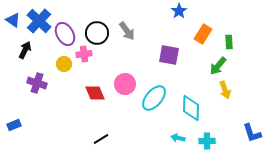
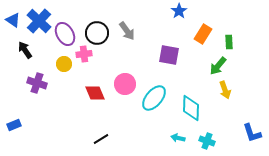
black arrow: rotated 60 degrees counterclockwise
cyan cross: rotated 21 degrees clockwise
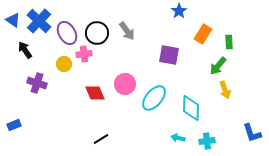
purple ellipse: moved 2 px right, 1 px up
cyan cross: rotated 28 degrees counterclockwise
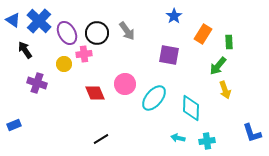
blue star: moved 5 px left, 5 px down
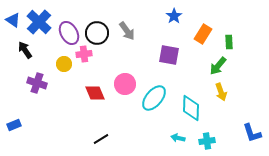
blue cross: moved 1 px down
purple ellipse: moved 2 px right
yellow arrow: moved 4 px left, 2 px down
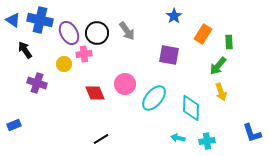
blue cross: moved 1 px right, 2 px up; rotated 30 degrees counterclockwise
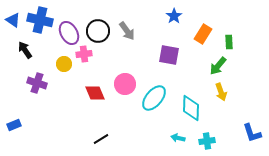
black circle: moved 1 px right, 2 px up
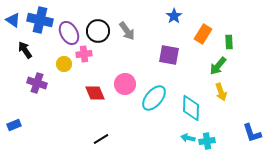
cyan arrow: moved 10 px right
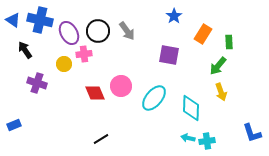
pink circle: moved 4 px left, 2 px down
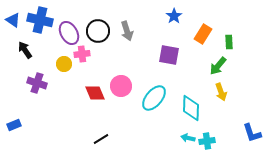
gray arrow: rotated 18 degrees clockwise
pink cross: moved 2 px left
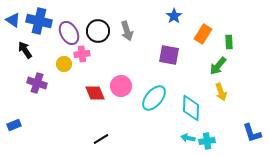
blue cross: moved 1 px left, 1 px down
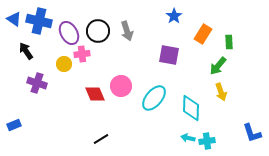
blue triangle: moved 1 px right, 1 px up
black arrow: moved 1 px right, 1 px down
red diamond: moved 1 px down
